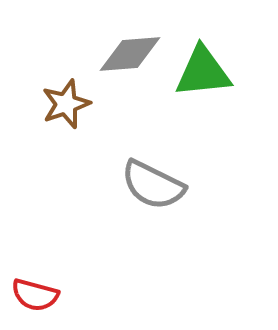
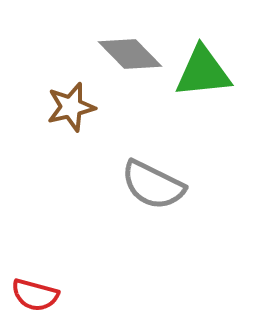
gray diamond: rotated 50 degrees clockwise
brown star: moved 5 px right, 3 px down; rotated 6 degrees clockwise
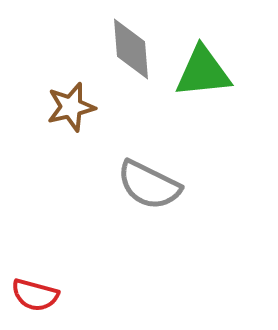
gray diamond: moved 1 px right, 5 px up; rotated 40 degrees clockwise
gray semicircle: moved 4 px left
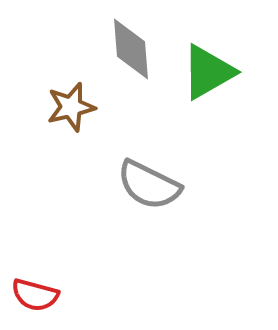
green triangle: moved 5 px right; rotated 24 degrees counterclockwise
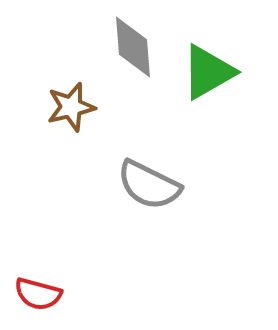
gray diamond: moved 2 px right, 2 px up
red semicircle: moved 3 px right, 1 px up
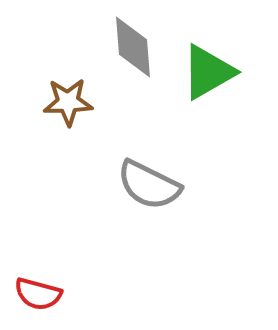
brown star: moved 3 px left, 5 px up; rotated 12 degrees clockwise
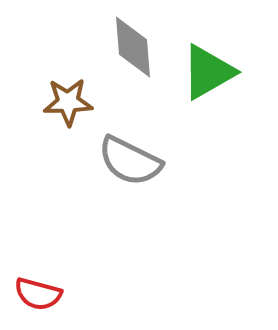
gray semicircle: moved 19 px left, 24 px up
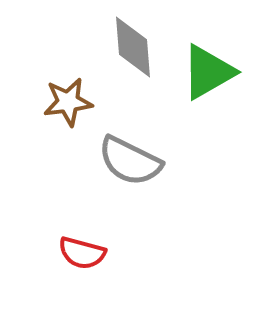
brown star: rotated 6 degrees counterclockwise
red semicircle: moved 44 px right, 41 px up
